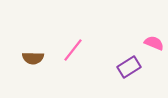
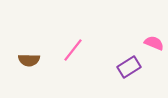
brown semicircle: moved 4 px left, 2 px down
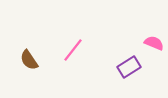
brown semicircle: rotated 55 degrees clockwise
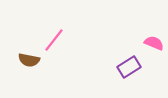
pink line: moved 19 px left, 10 px up
brown semicircle: rotated 45 degrees counterclockwise
